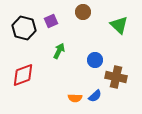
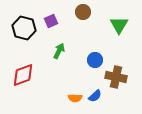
green triangle: rotated 18 degrees clockwise
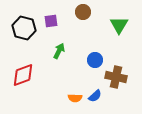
purple square: rotated 16 degrees clockwise
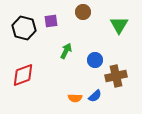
green arrow: moved 7 px right
brown cross: moved 1 px up; rotated 25 degrees counterclockwise
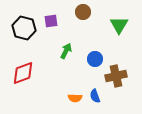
blue circle: moved 1 px up
red diamond: moved 2 px up
blue semicircle: rotated 112 degrees clockwise
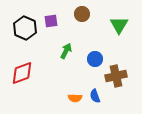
brown circle: moved 1 px left, 2 px down
black hexagon: moved 1 px right; rotated 10 degrees clockwise
red diamond: moved 1 px left
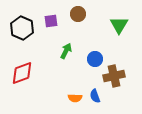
brown circle: moved 4 px left
black hexagon: moved 3 px left
brown cross: moved 2 px left
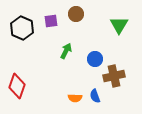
brown circle: moved 2 px left
red diamond: moved 5 px left, 13 px down; rotated 50 degrees counterclockwise
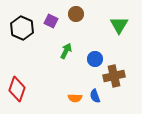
purple square: rotated 32 degrees clockwise
red diamond: moved 3 px down
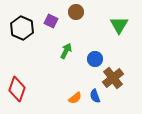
brown circle: moved 2 px up
brown cross: moved 1 px left, 2 px down; rotated 25 degrees counterclockwise
orange semicircle: rotated 40 degrees counterclockwise
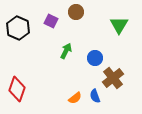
black hexagon: moved 4 px left
blue circle: moved 1 px up
